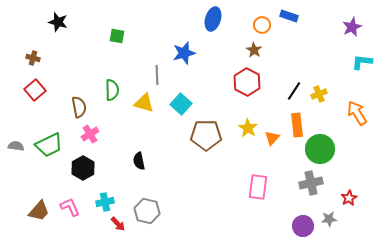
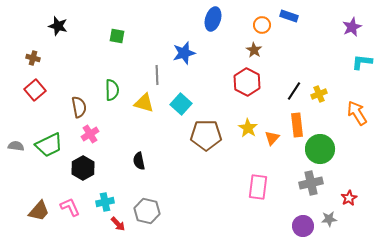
black star: moved 4 px down
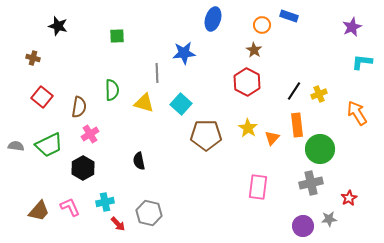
green square: rotated 14 degrees counterclockwise
blue star: rotated 10 degrees clockwise
gray line: moved 2 px up
red square: moved 7 px right, 7 px down; rotated 10 degrees counterclockwise
brown semicircle: rotated 20 degrees clockwise
gray hexagon: moved 2 px right, 2 px down
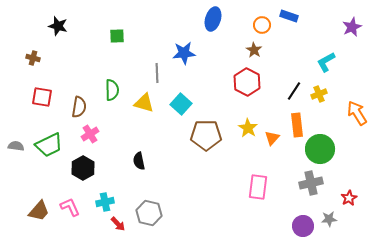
cyan L-shape: moved 36 px left; rotated 35 degrees counterclockwise
red square: rotated 30 degrees counterclockwise
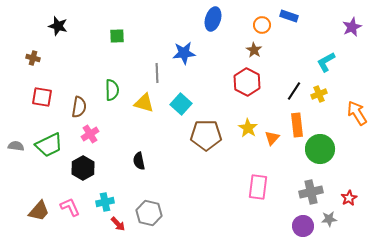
gray cross: moved 9 px down
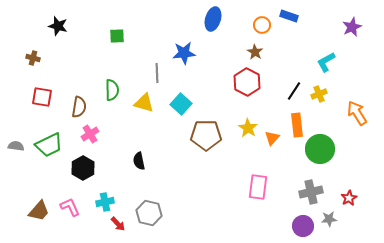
brown star: moved 1 px right, 2 px down
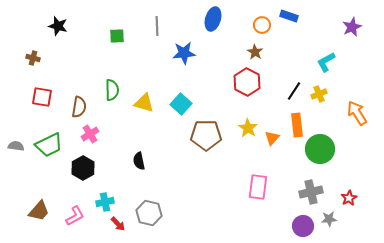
gray line: moved 47 px up
pink L-shape: moved 5 px right, 9 px down; rotated 85 degrees clockwise
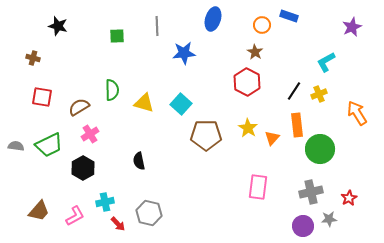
brown semicircle: rotated 130 degrees counterclockwise
